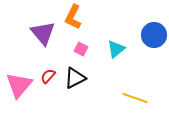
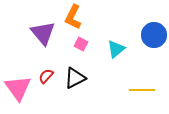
pink square: moved 5 px up
red semicircle: moved 2 px left
pink triangle: moved 1 px left, 3 px down; rotated 16 degrees counterclockwise
yellow line: moved 7 px right, 8 px up; rotated 20 degrees counterclockwise
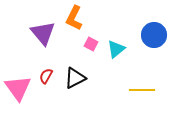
orange L-shape: moved 1 px right, 1 px down
pink square: moved 10 px right
red semicircle: rotated 14 degrees counterclockwise
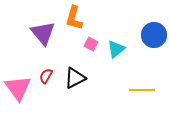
orange L-shape: rotated 10 degrees counterclockwise
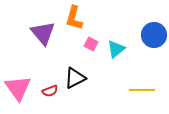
red semicircle: moved 4 px right, 15 px down; rotated 140 degrees counterclockwise
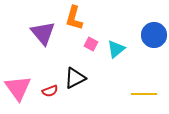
yellow line: moved 2 px right, 4 px down
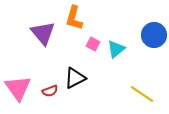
pink square: moved 2 px right
yellow line: moved 2 px left; rotated 35 degrees clockwise
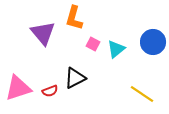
blue circle: moved 1 px left, 7 px down
pink triangle: rotated 48 degrees clockwise
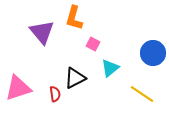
purple triangle: moved 1 px left, 1 px up
blue circle: moved 11 px down
cyan triangle: moved 6 px left, 19 px down
red semicircle: moved 5 px right, 3 px down; rotated 77 degrees counterclockwise
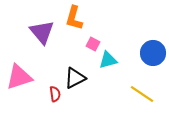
cyan triangle: moved 2 px left, 8 px up; rotated 24 degrees clockwise
pink triangle: moved 1 px right, 11 px up
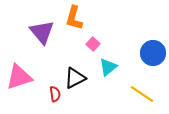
pink square: rotated 16 degrees clockwise
cyan triangle: moved 7 px down; rotated 24 degrees counterclockwise
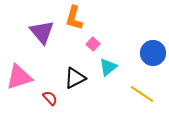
red semicircle: moved 5 px left, 4 px down; rotated 35 degrees counterclockwise
